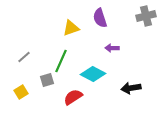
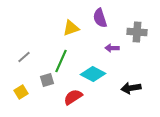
gray cross: moved 9 px left, 16 px down; rotated 18 degrees clockwise
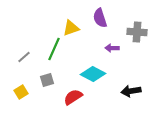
green line: moved 7 px left, 12 px up
black arrow: moved 3 px down
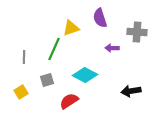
gray line: rotated 48 degrees counterclockwise
cyan diamond: moved 8 px left, 1 px down
red semicircle: moved 4 px left, 4 px down
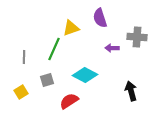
gray cross: moved 5 px down
black arrow: rotated 84 degrees clockwise
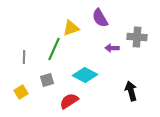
purple semicircle: rotated 12 degrees counterclockwise
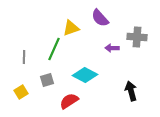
purple semicircle: rotated 12 degrees counterclockwise
